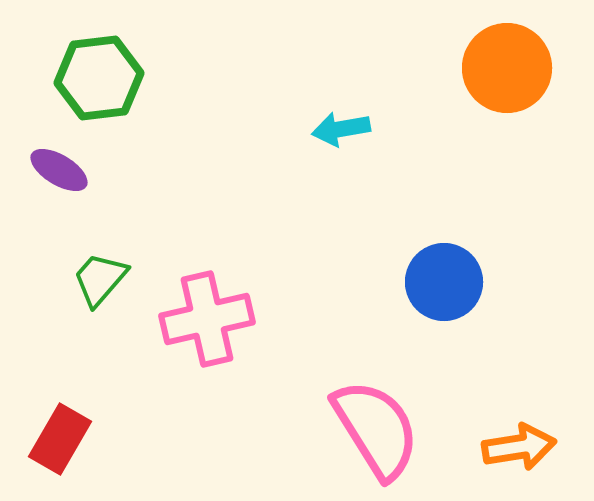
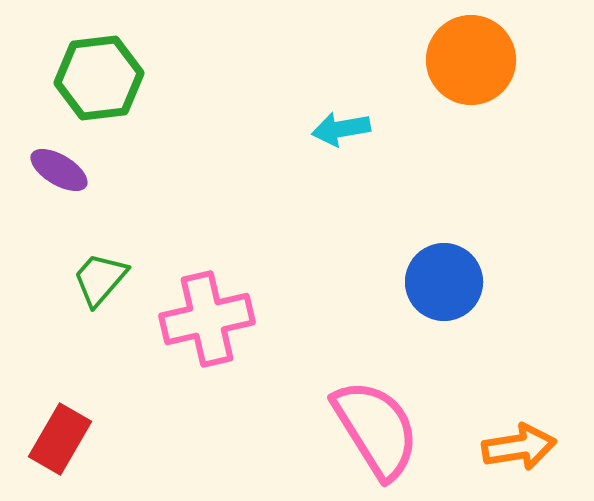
orange circle: moved 36 px left, 8 px up
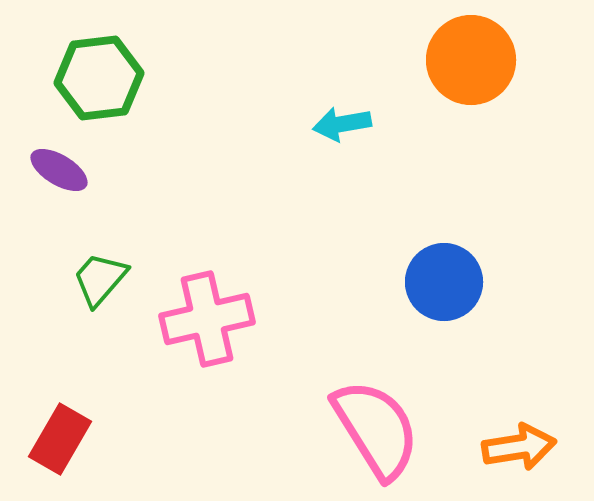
cyan arrow: moved 1 px right, 5 px up
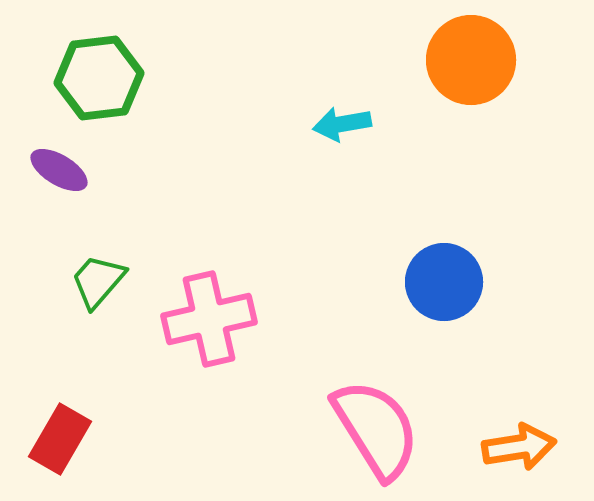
green trapezoid: moved 2 px left, 2 px down
pink cross: moved 2 px right
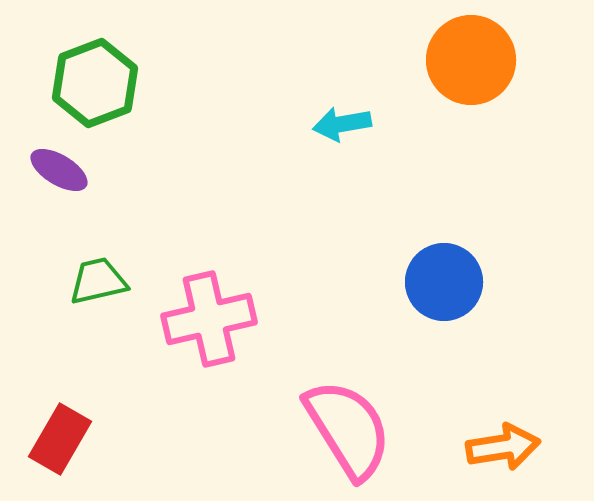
green hexagon: moved 4 px left, 5 px down; rotated 14 degrees counterclockwise
green trapezoid: rotated 36 degrees clockwise
pink semicircle: moved 28 px left
orange arrow: moved 16 px left
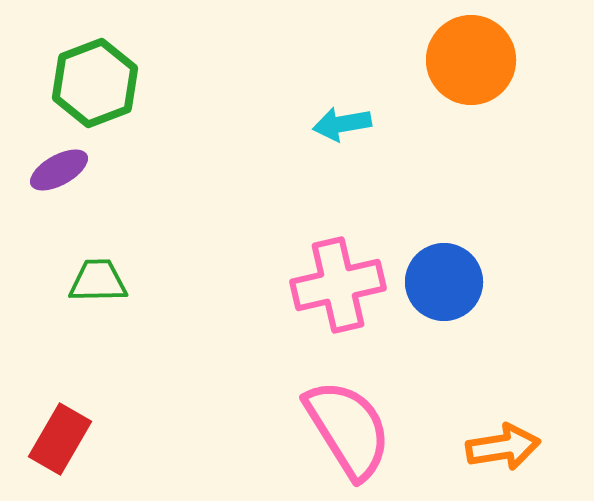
purple ellipse: rotated 60 degrees counterclockwise
green trapezoid: rotated 12 degrees clockwise
pink cross: moved 129 px right, 34 px up
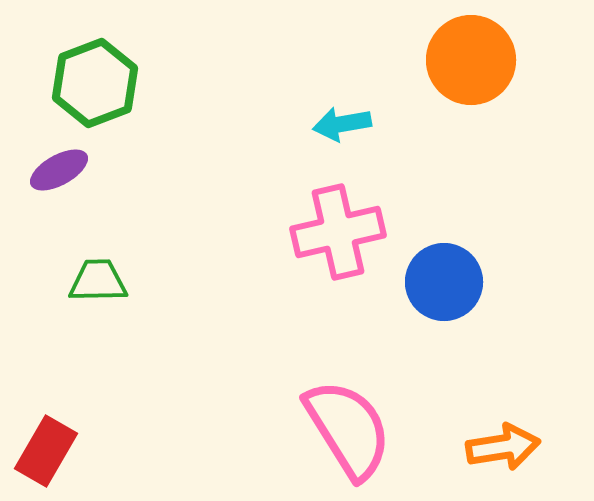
pink cross: moved 53 px up
red rectangle: moved 14 px left, 12 px down
